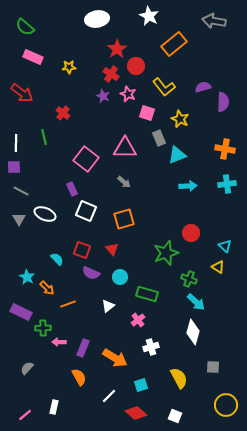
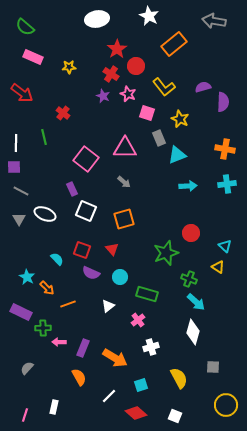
pink line at (25, 415): rotated 32 degrees counterclockwise
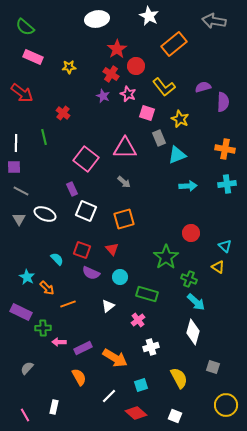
green star at (166, 253): moved 4 px down; rotated 15 degrees counterclockwise
purple rectangle at (83, 348): rotated 42 degrees clockwise
gray square at (213, 367): rotated 16 degrees clockwise
pink line at (25, 415): rotated 48 degrees counterclockwise
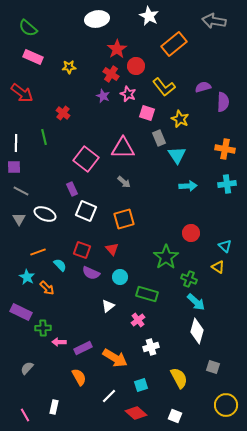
green semicircle at (25, 27): moved 3 px right, 1 px down
pink triangle at (125, 148): moved 2 px left
cyan triangle at (177, 155): rotated 42 degrees counterclockwise
cyan semicircle at (57, 259): moved 3 px right, 6 px down
orange line at (68, 304): moved 30 px left, 52 px up
white diamond at (193, 332): moved 4 px right, 1 px up
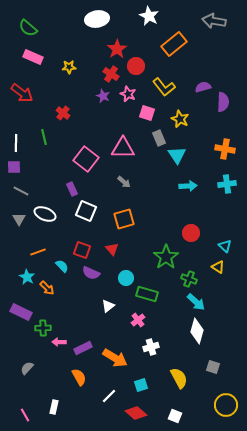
cyan semicircle at (60, 265): moved 2 px right, 1 px down
cyan circle at (120, 277): moved 6 px right, 1 px down
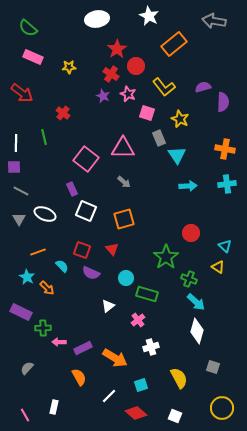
yellow circle at (226, 405): moved 4 px left, 3 px down
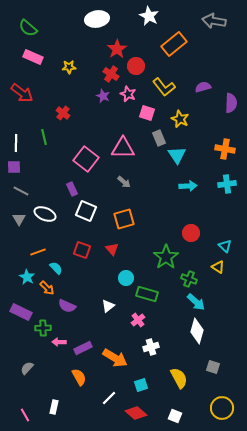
purple semicircle at (223, 102): moved 8 px right, 1 px down
cyan semicircle at (62, 266): moved 6 px left, 2 px down
purple semicircle at (91, 273): moved 24 px left, 33 px down
white line at (109, 396): moved 2 px down
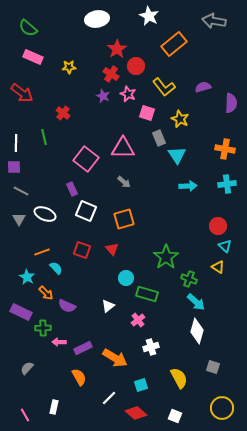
red circle at (191, 233): moved 27 px right, 7 px up
orange line at (38, 252): moved 4 px right
orange arrow at (47, 288): moved 1 px left, 5 px down
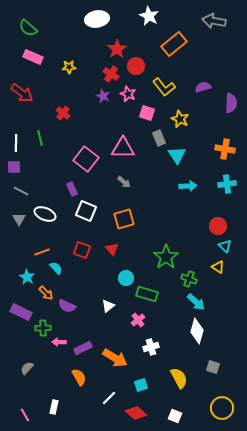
green line at (44, 137): moved 4 px left, 1 px down
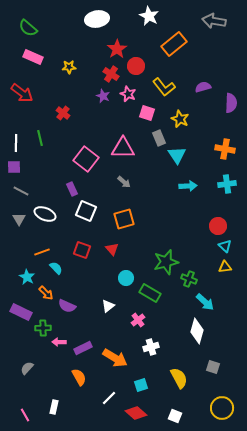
green star at (166, 257): moved 5 px down; rotated 20 degrees clockwise
yellow triangle at (218, 267): moved 7 px right; rotated 40 degrees counterclockwise
green rectangle at (147, 294): moved 3 px right, 1 px up; rotated 15 degrees clockwise
cyan arrow at (196, 302): moved 9 px right
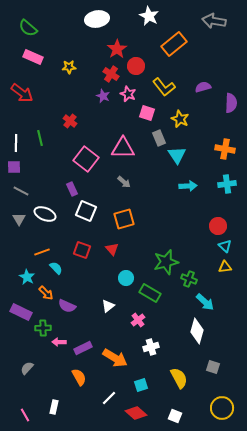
red cross at (63, 113): moved 7 px right, 8 px down
